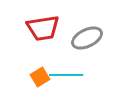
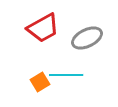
red trapezoid: rotated 20 degrees counterclockwise
orange square: moved 5 px down
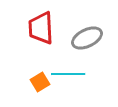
red trapezoid: moved 2 px left; rotated 116 degrees clockwise
cyan line: moved 2 px right, 1 px up
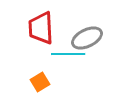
cyan line: moved 20 px up
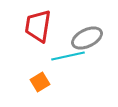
red trapezoid: moved 3 px left, 2 px up; rotated 12 degrees clockwise
cyan line: moved 2 px down; rotated 12 degrees counterclockwise
